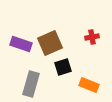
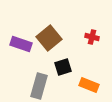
red cross: rotated 24 degrees clockwise
brown square: moved 1 px left, 5 px up; rotated 15 degrees counterclockwise
gray rectangle: moved 8 px right, 2 px down
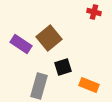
red cross: moved 2 px right, 25 px up
purple rectangle: rotated 15 degrees clockwise
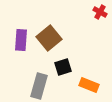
red cross: moved 6 px right; rotated 16 degrees clockwise
purple rectangle: moved 4 px up; rotated 60 degrees clockwise
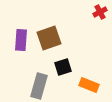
red cross: rotated 32 degrees clockwise
brown square: rotated 20 degrees clockwise
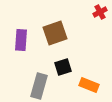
brown square: moved 6 px right, 5 px up
